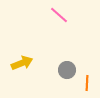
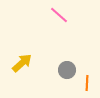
yellow arrow: rotated 20 degrees counterclockwise
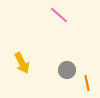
yellow arrow: rotated 105 degrees clockwise
orange line: rotated 14 degrees counterclockwise
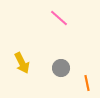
pink line: moved 3 px down
gray circle: moved 6 px left, 2 px up
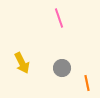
pink line: rotated 30 degrees clockwise
gray circle: moved 1 px right
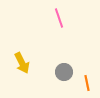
gray circle: moved 2 px right, 4 px down
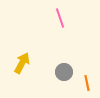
pink line: moved 1 px right
yellow arrow: rotated 125 degrees counterclockwise
